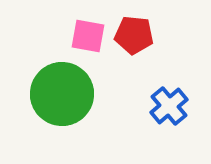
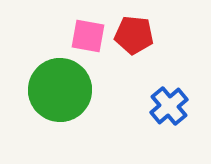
green circle: moved 2 px left, 4 px up
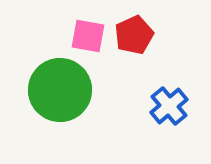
red pentagon: rotated 30 degrees counterclockwise
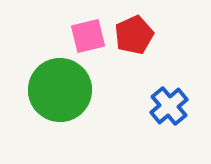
pink square: rotated 24 degrees counterclockwise
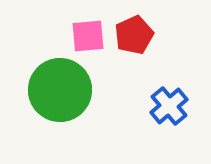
pink square: rotated 9 degrees clockwise
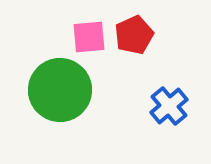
pink square: moved 1 px right, 1 px down
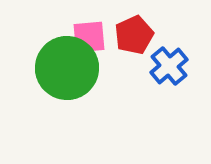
green circle: moved 7 px right, 22 px up
blue cross: moved 40 px up
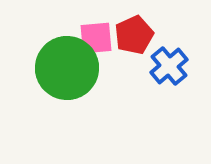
pink square: moved 7 px right, 1 px down
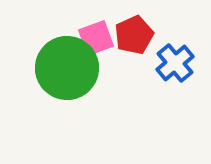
pink square: rotated 15 degrees counterclockwise
blue cross: moved 6 px right, 3 px up
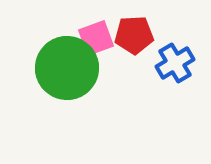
red pentagon: rotated 21 degrees clockwise
blue cross: rotated 9 degrees clockwise
